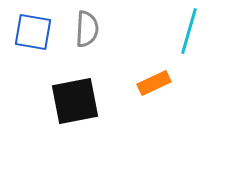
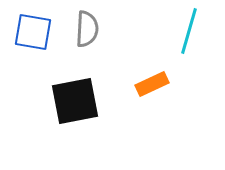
orange rectangle: moved 2 px left, 1 px down
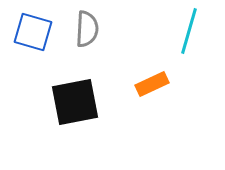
blue square: rotated 6 degrees clockwise
black square: moved 1 px down
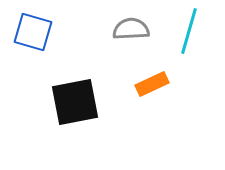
gray semicircle: moved 44 px right; rotated 96 degrees counterclockwise
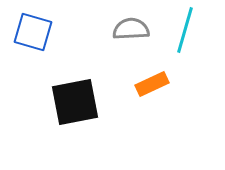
cyan line: moved 4 px left, 1 px up
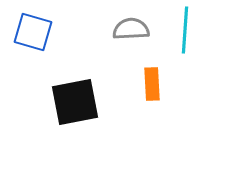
cyan line: rotated 12 degrees counterclockwise
orange rectangle: rotated 68 degrees counterclockwise
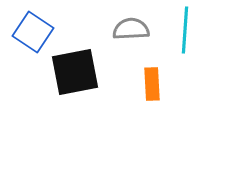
blue square: rotated 18 degrees clockwise
black square: moved 30 px up
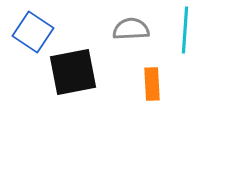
black square: moved 2 px left
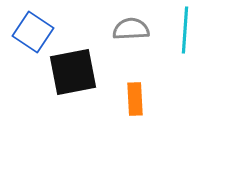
orange rectangle: moved 17 px left, 15 px down
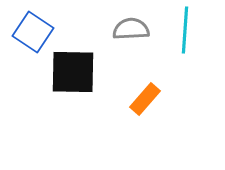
black square: rotated 12 degrees clockwise
orange rectangle: moved 10 px right; rotated 44 degrees clockwise
